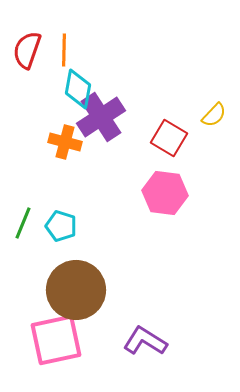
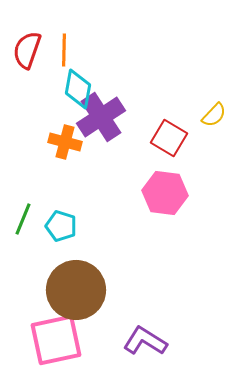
green line: moved 4 px up
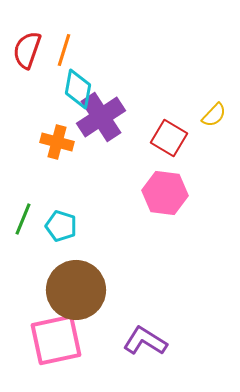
orange line: rotated 16 degrees clockwise
orange cross: moved 8 px left
